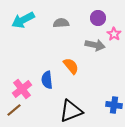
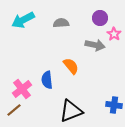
purple circle: moved 2 px right
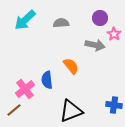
cyan arrow: moved 2 px right; rotated 15 degrees counterclockwise
pink cross: moved 3 px right
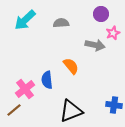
purple circle: moved 1 px right, 4 px up
pink star: moved 1 px left, 1 px up; rotated 16 degrees clockwise
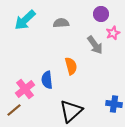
gray arrow: rotated 42 degrees clockwise
orange semicircle: rotated 24 degrees clockwise
blue cross: moved 1 px up
black triangle: rotated 20 degrees counterclockwise
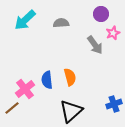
orange semicircle: moved 1 px left, 11 px down
blue cross: rotated 28 degrees counterclockwise
brown line: moved 2 px left, 2 px up
